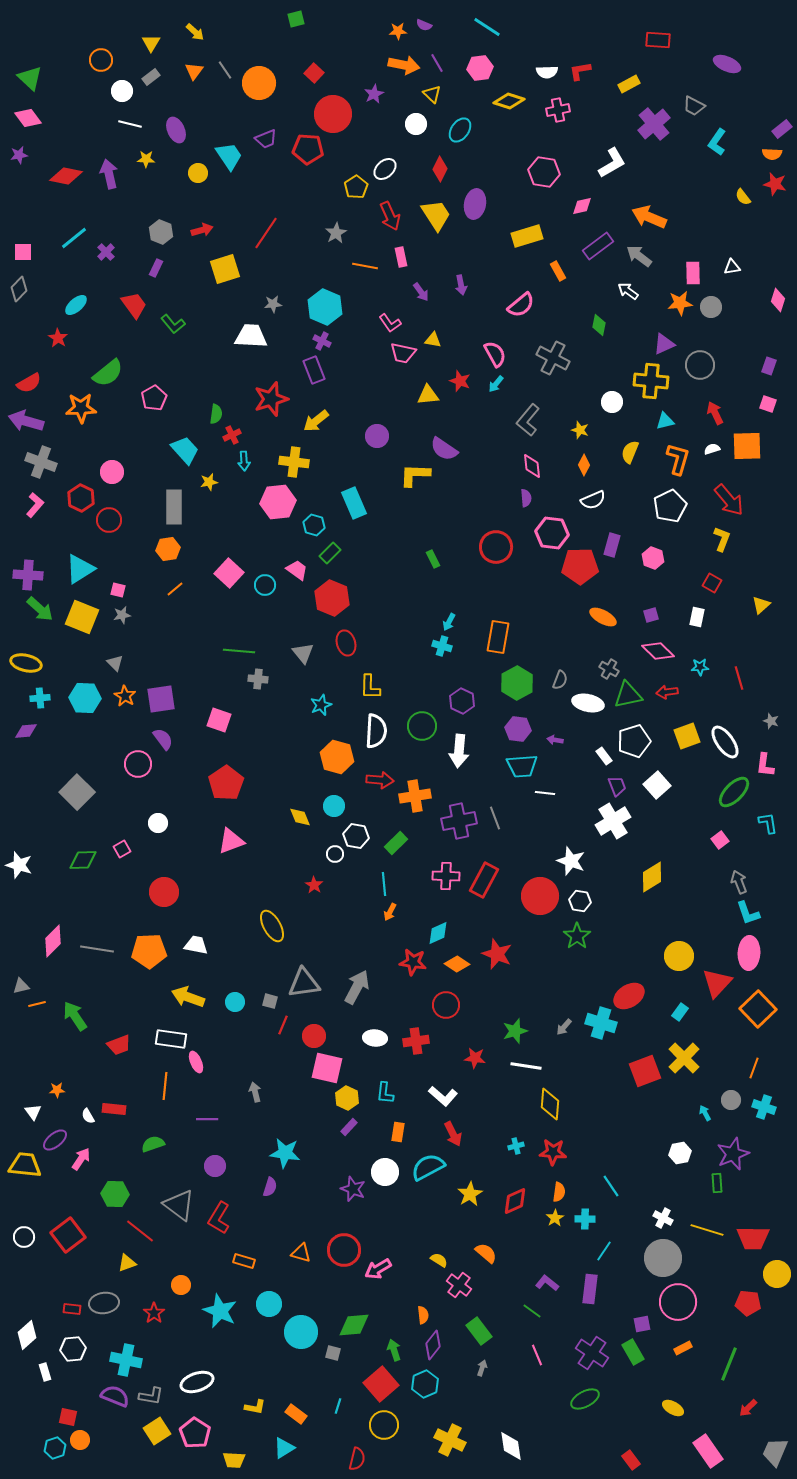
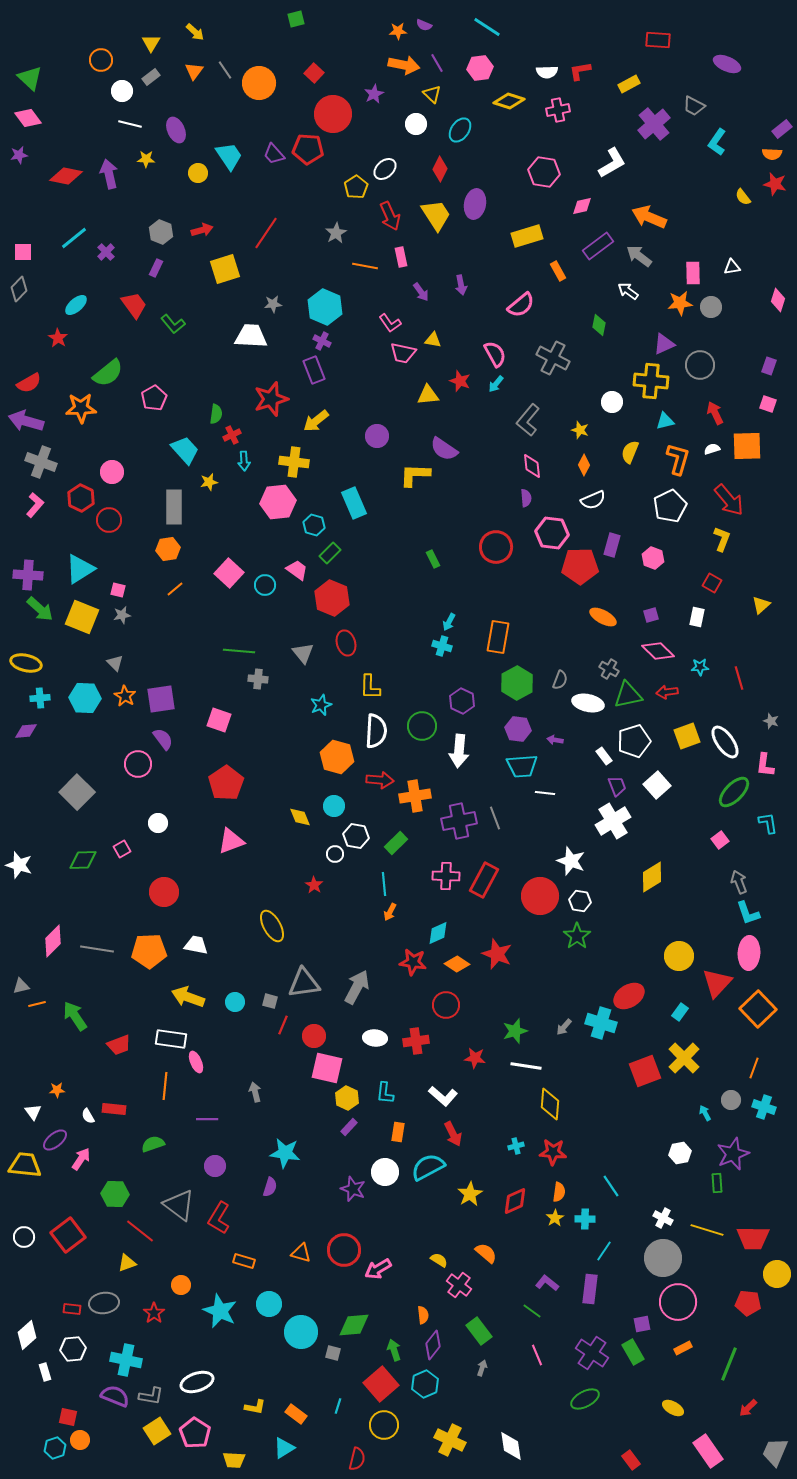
purple trapezoid at (266, 139): moved 8 px right, 15 px down; rotated 70 degrees clockwise
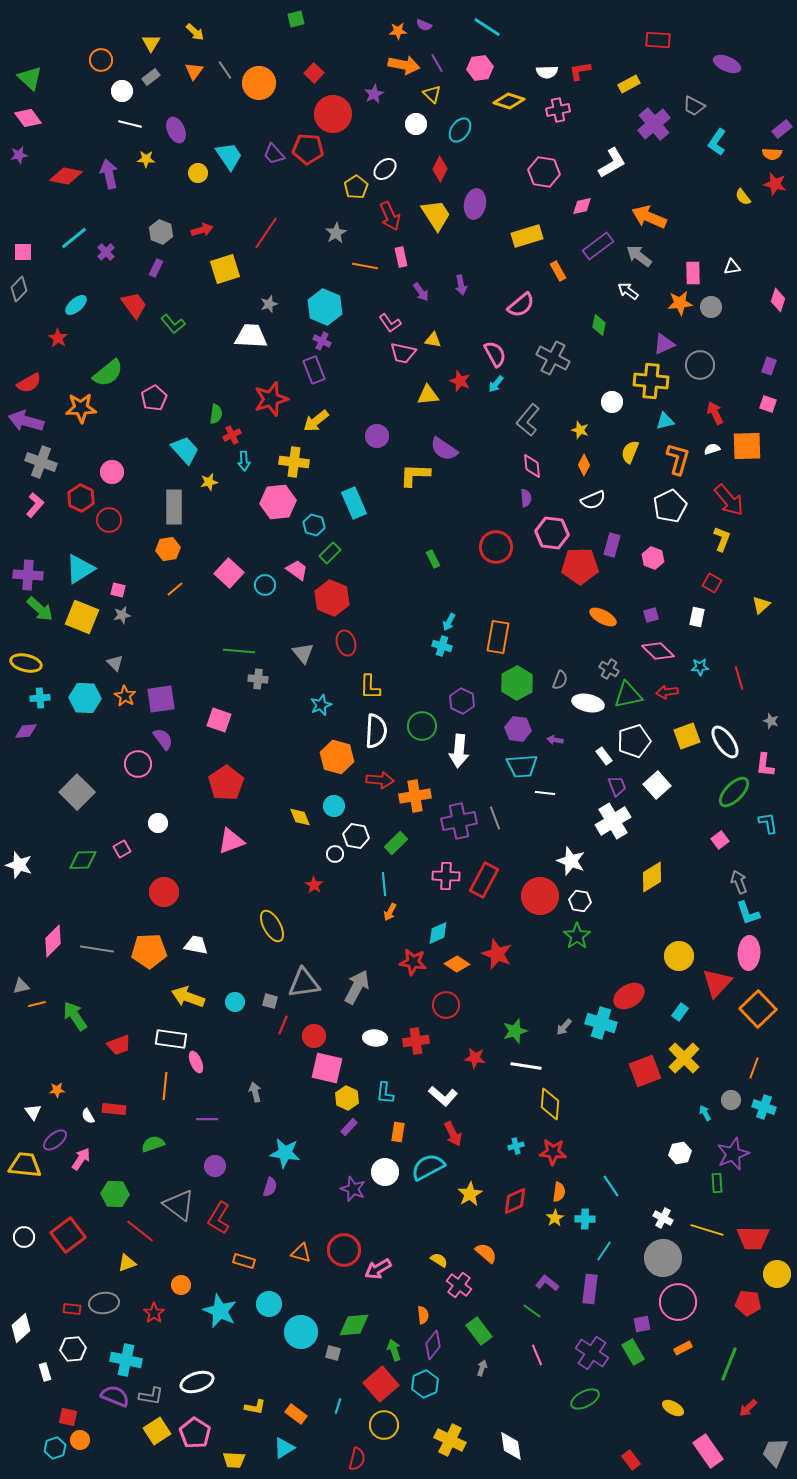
gray star at (273, 304): moved 4 px left; rotated 12 degrees counterclockwise
white diamond at (27, 1335): moved 6 px left, 7 px up
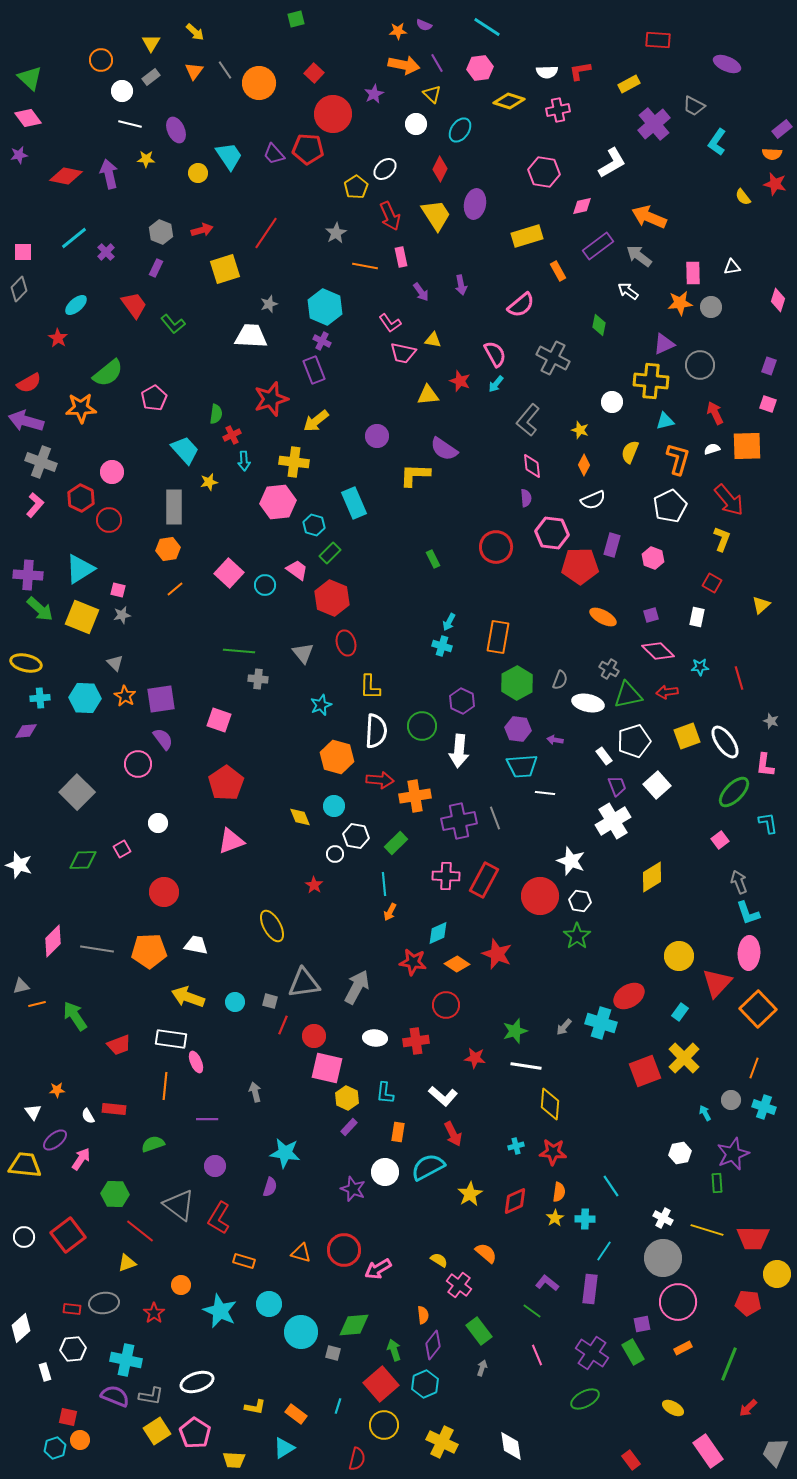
yellow cross at (450, 1440): moved 8 px left, 2 px down
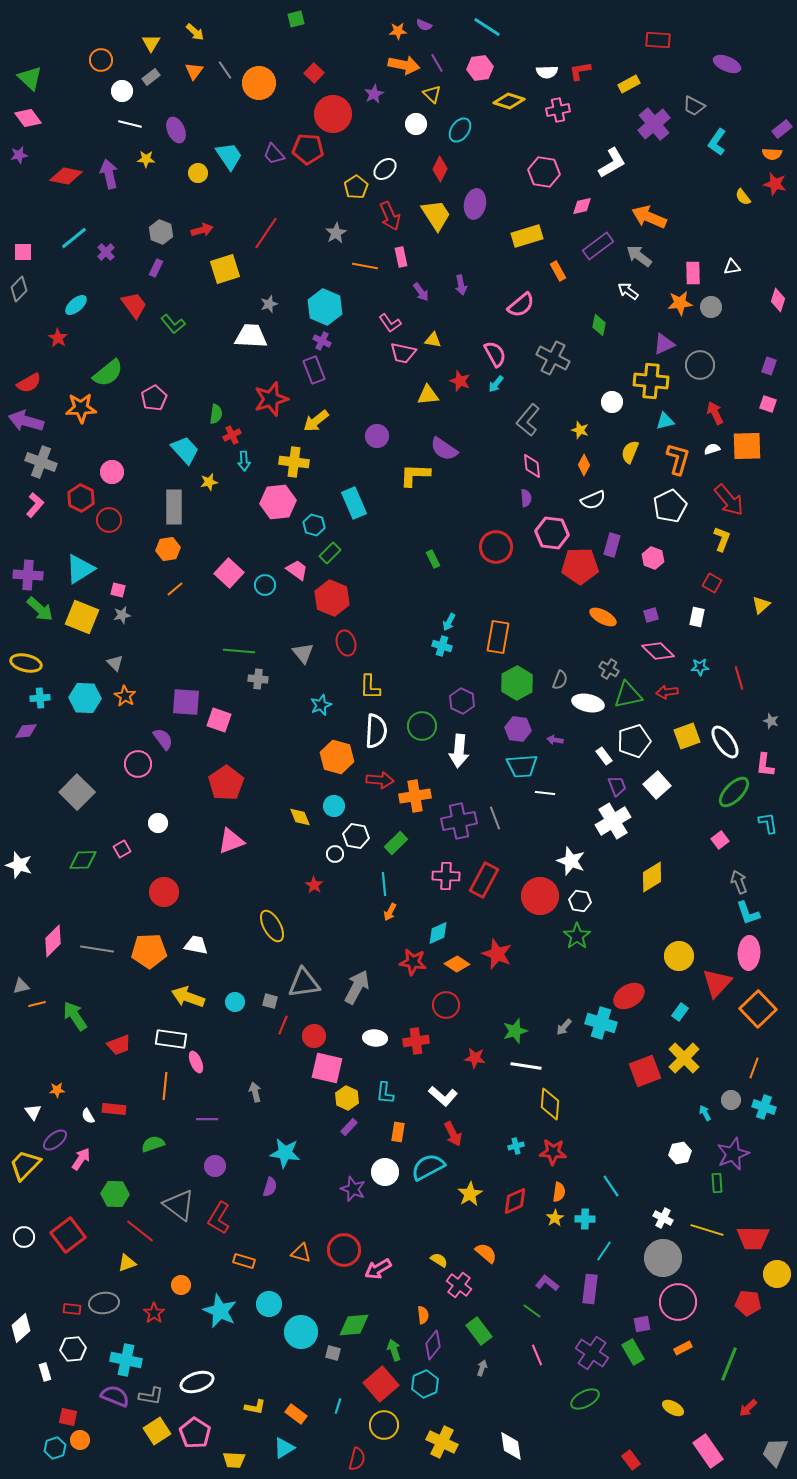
purple square at (161, 699): moved 25 px right, 3 px down; rotated 12 degrees clockwise
yellow trapezoid at (25, 1165): rotated 52 degrees counterclockwise
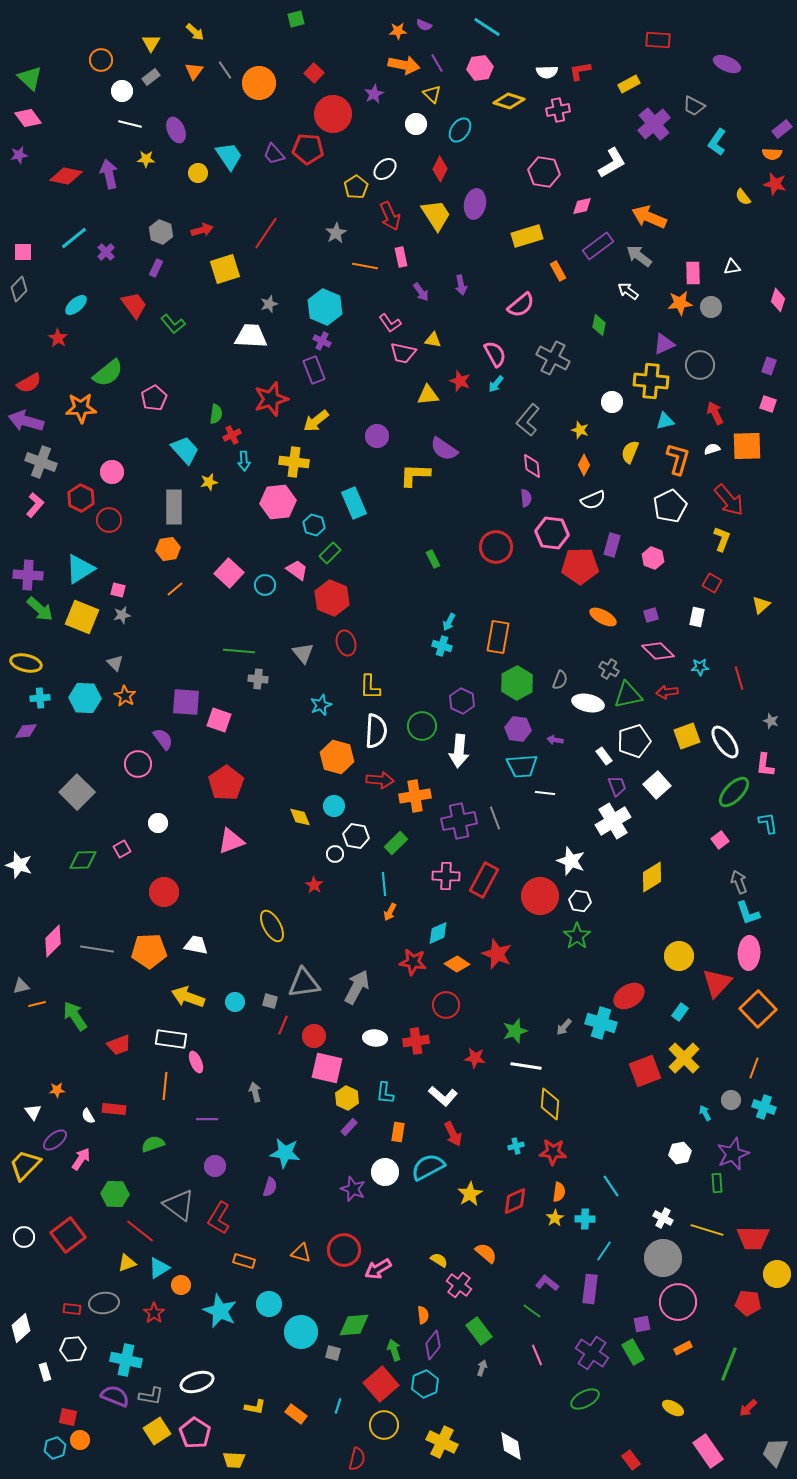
cyan triangle at (284, 1448): moved 125 px left, 180 px up
